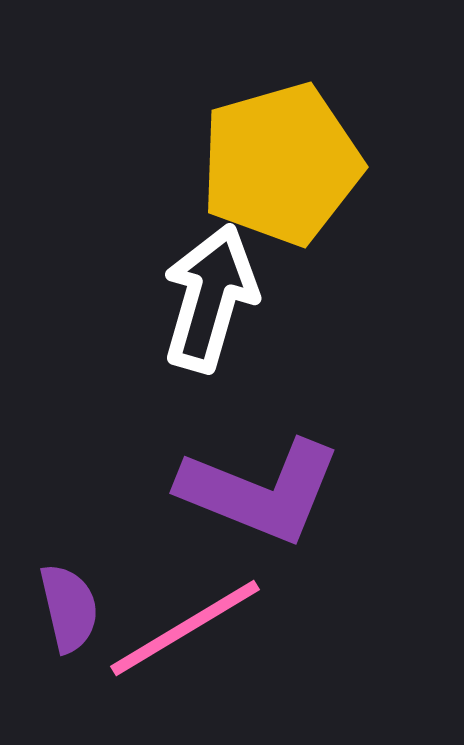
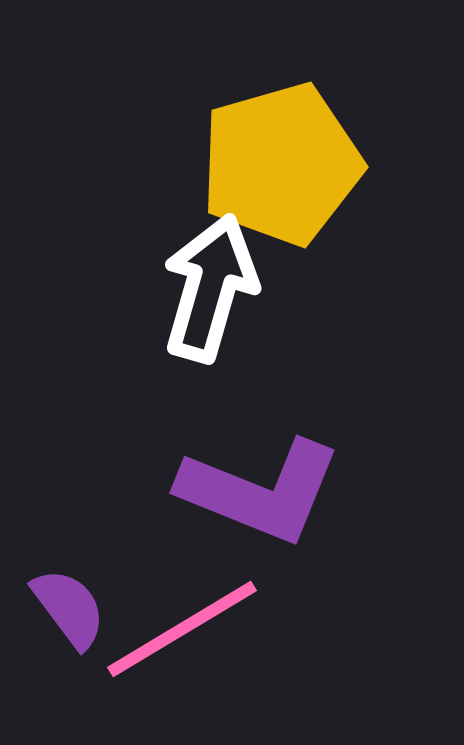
white arrow: moved 10 px up
purple semicircle: rotated 24 degrees counterclockwise
pink line: moved 3 px left, 1 px down
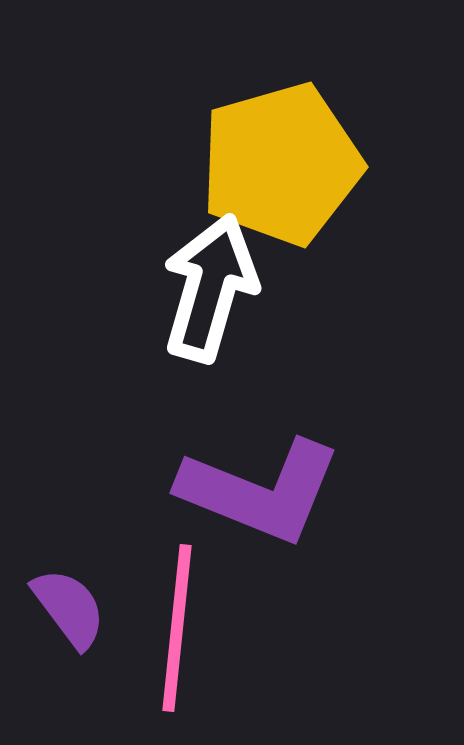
pink line: moved 5 px left, 1 px up; rotated 53 degrees counterclockwise
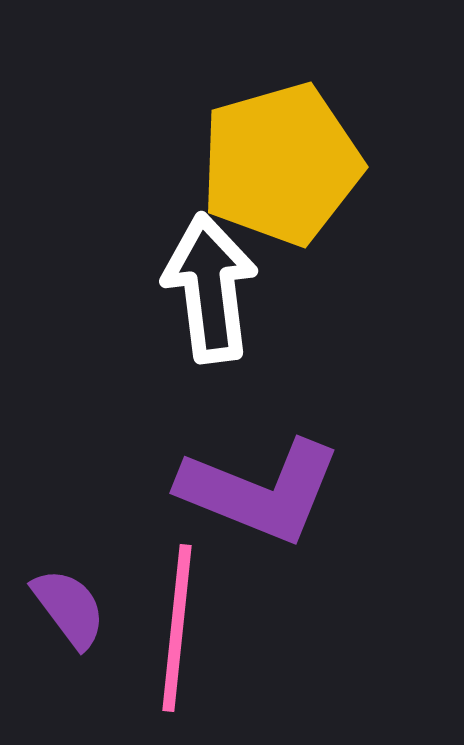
white arrow: rotated 23 degrees counterclockwise
